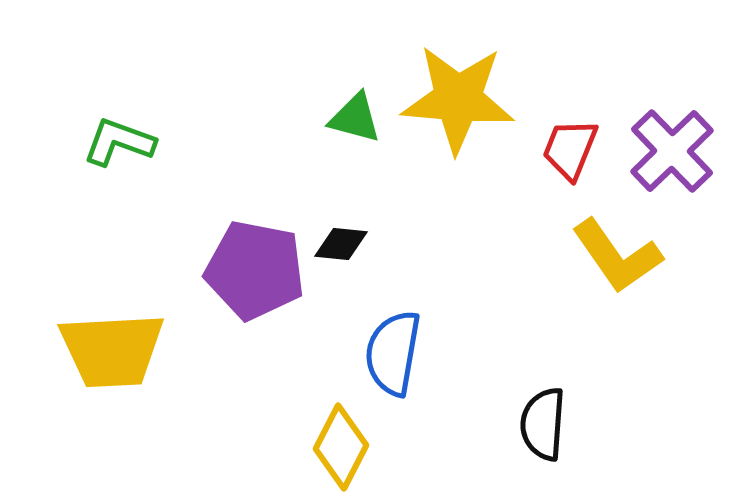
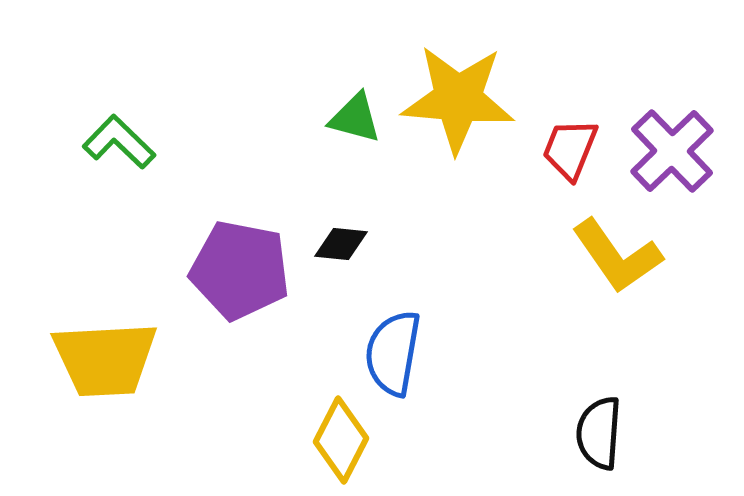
green L-shape: rotated 24 degrees clockwise
purple pentagon: moved 15 px left
yellow trapezoid: moved 7 px left, 9 px down
black semicircle: moved 56 px right, 9 px down
yellow diamond: moved 7 px up
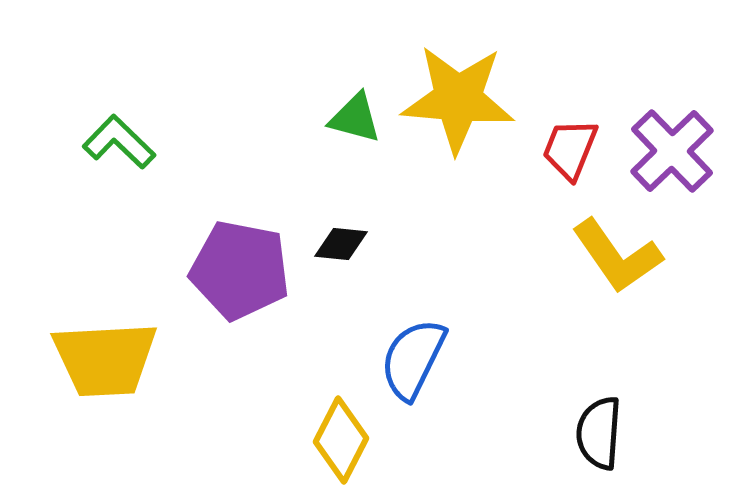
blue semicircle: moved 20 px right, 6 px down; rotated 16 degrees clockwise
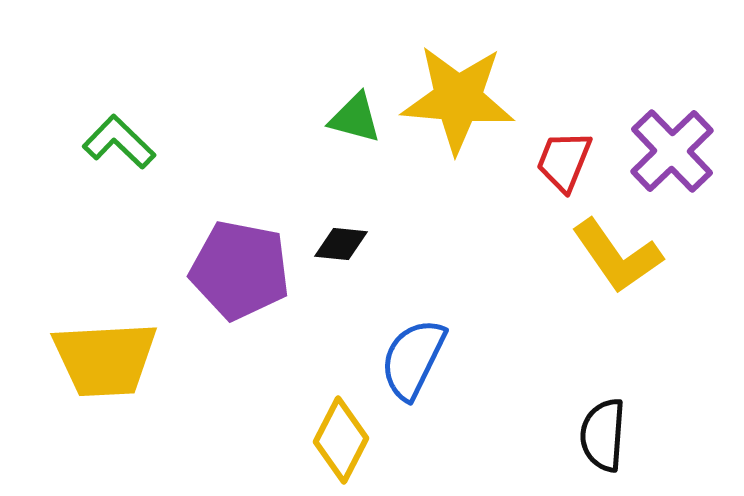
red trapezoid: moved 6 px left, 12 px down
black semicircle: moved 4 px right, 2 px down
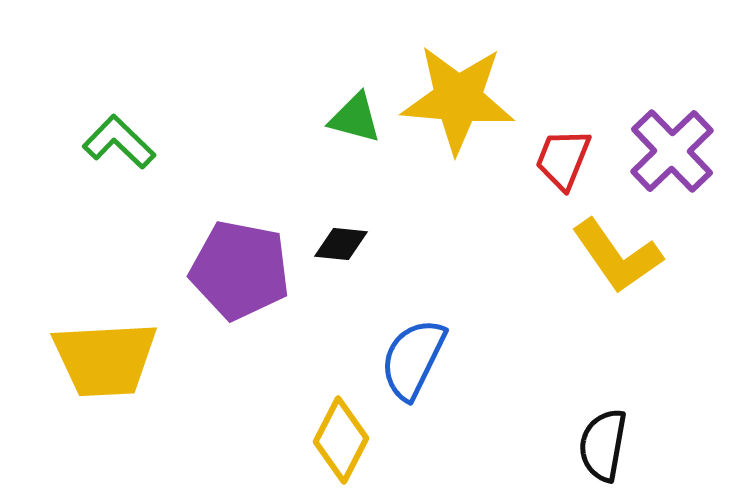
red trapezoid: moved 1 px left, 2 px up
black semicircle: moved 10 px down; rotated 6 degrees clockwise
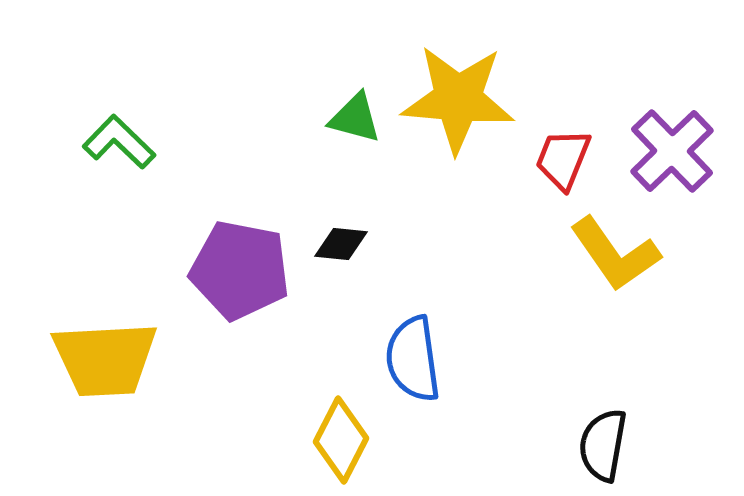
yellow L-shape: moved 2 px left, 2 px up
blue semicircle: rotated 34 degrees counterclockwise
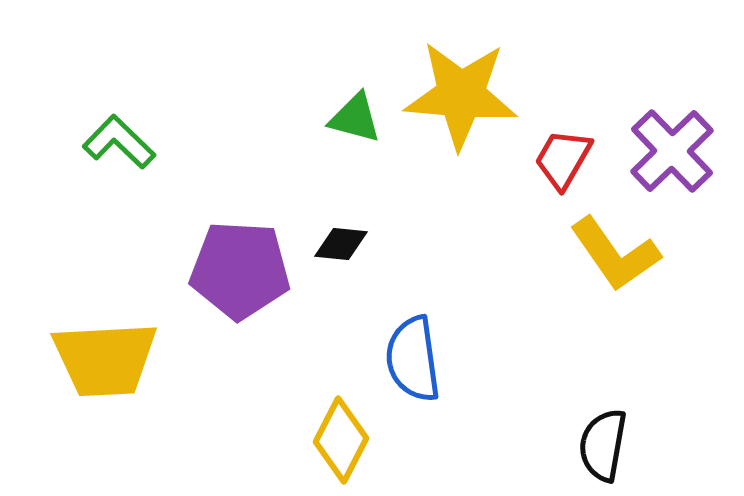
yellow star: moved 3 px right, 4 px up
red trapezoid: rotated 8 degrees clockwise
purple pentagon: rotated 8 degrees counterclockwise
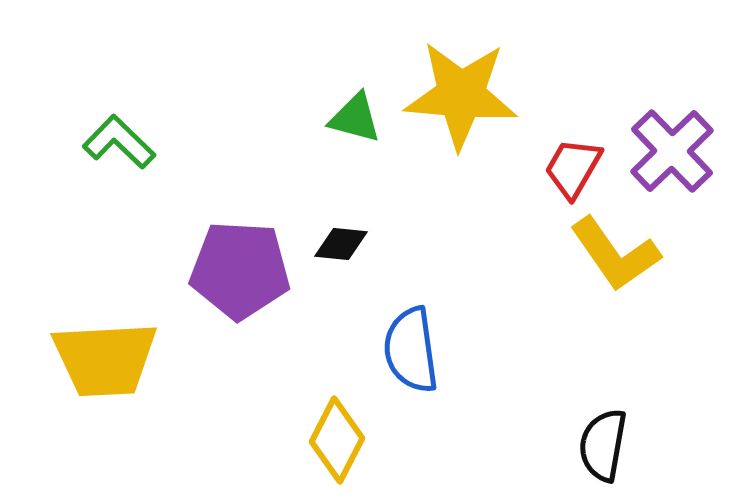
red trapezoid: moved 10 px right, 9 px down
blue semicircle: moved 2 px left, 9 px up
yellow diamond: moved 4 px left
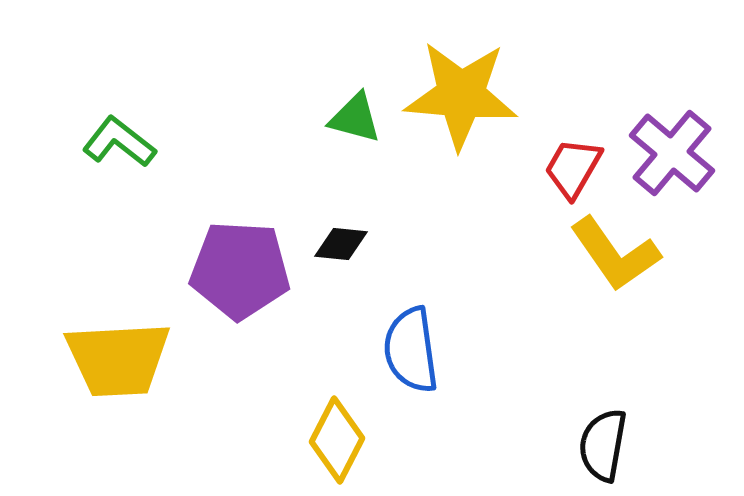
green L-shape: rotated 6 degrees counterclockwise
purple cross: moved 2 px down; rotated 6 degrees counterclockwise
yellow trapezoid: moved 13 px right
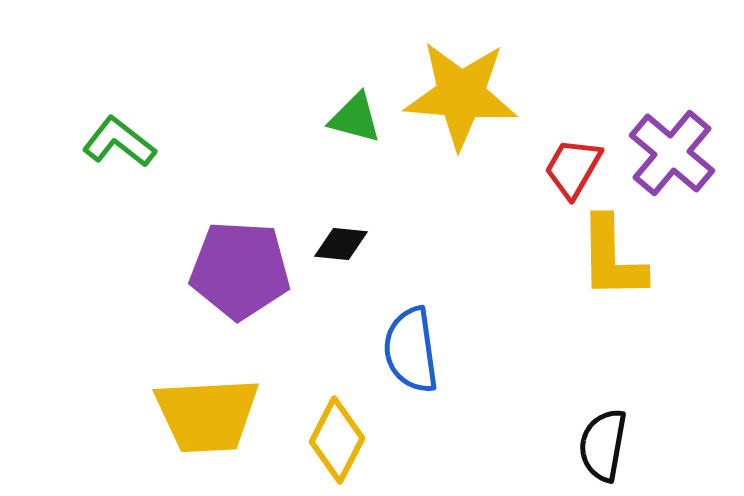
yellow L-shape: moved 3 px left, 4 px down; rotated 34 degrees clockwise
yellow trapezoid: moved 89 px right, 56 px down
